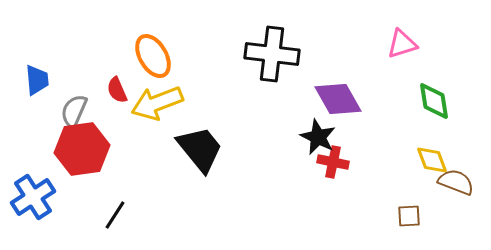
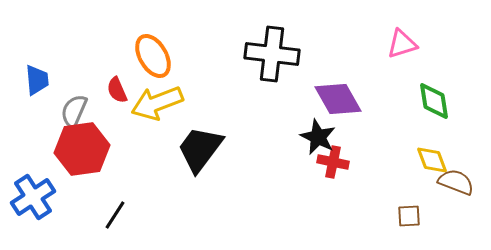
black trapezoid: rotated 104 degrees counterclockwise
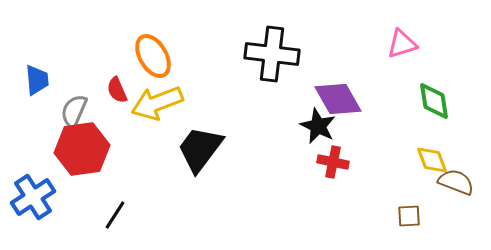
black star: moved 11 px up
